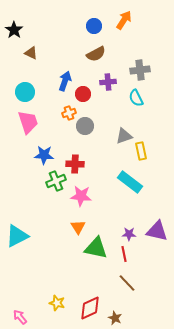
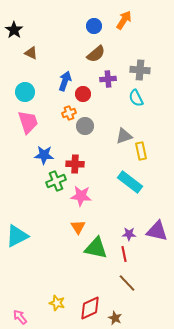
brown semicircle: rotated 12 degrees counterclockwise
gray cross: rotated 12 degrees clockwise
purple cross: moved 3 px up
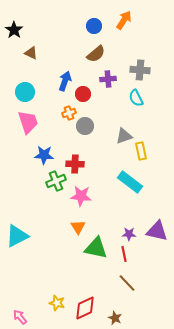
red diamond: moved 5 px left
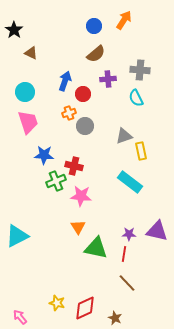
red cross: moved 1 px left, 2 px down; rotated 12 degrees clockwise
red line: rotated 21 degrees clockwise
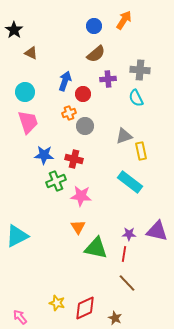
red cross: moved 7 px up
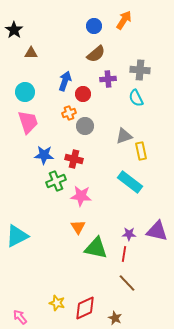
brown triangle: rotated 24 degrees counterclockwise
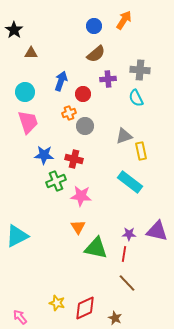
blue arrow: moved 4 px left
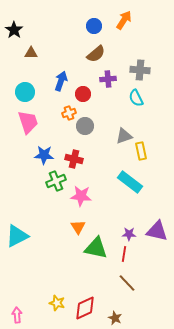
pink arrow: moved 3 px left, 2 px up; rotated 35 degrees clockwise
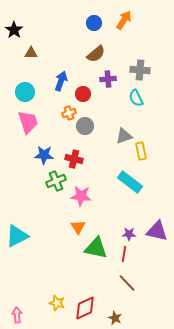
blue circle: moved 3 px up
